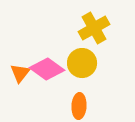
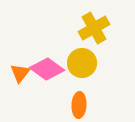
orange ellipse: moved 1 px up
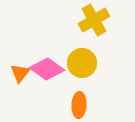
yellow cross: moved 8 px up
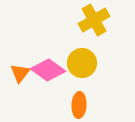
pink diamond: moved 1 px right, 1 px down
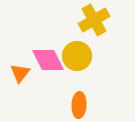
yellow circle: moved 5 px left, 7 px up
pink diamond: moved 10 px up; rotated 28 degrees clockwise
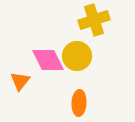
yellow cross: rotated 12 degrees clockwise
orange triangle: moved 8 px down
orange ellipse: moved 2 px up
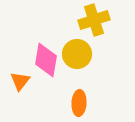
yellow circle: moved 2 px up
pink diamond: moved 2 px left; rotated 36 degrees clockwise
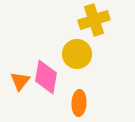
pink diamond: moved 17 px down
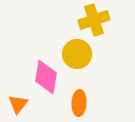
orange triangle: moved 2 px left, 23 px down
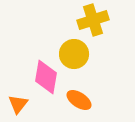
yellow cross: moved 1 px left
yellow circle: moved 3 px left
orange ellipse: moved 3 px up; rotated 60 degrees counterclockwise
